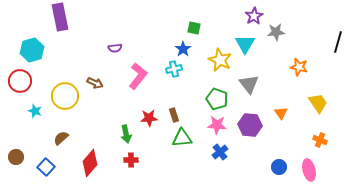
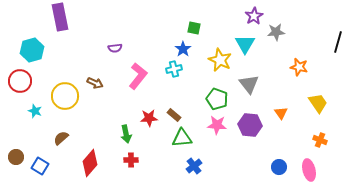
brown rectangle: rotated 32 degrees counterclockwise
blue cross: moved 26 px left, 14 px down
blue square: moved 6 px left, 1 px up; rotated 12 degrees counterclockwise
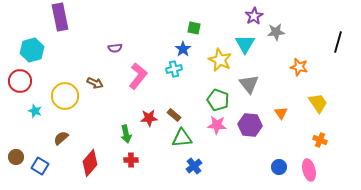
green pentagon: moved 1 px right, 1 px down
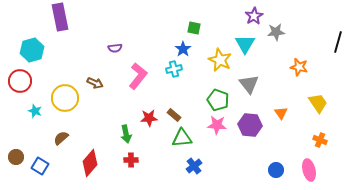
yellow circle: moved 2 px down
blue circle: moved 3 px left, 3 px down
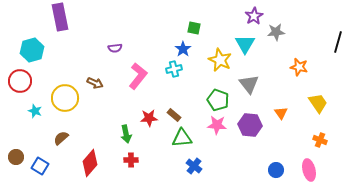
blue cross: rotated 14 degrees counterclockwise
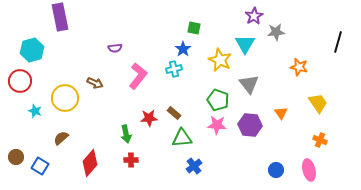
brown rectangle: moved 2 px up
blue cross: rotated 14 degrees clockwise
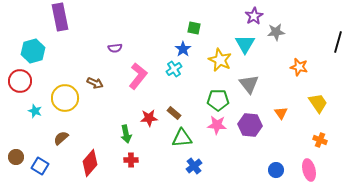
cyan hexagon: moved 1 px right, 1 px down
cyan cross: rotated 21 degrees counterclockwise
green pentagon: rotated 20 degrees counterclockwise
